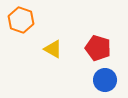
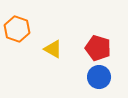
orange hexagon: moved 4 px left, 9 px down
blue circle: moved 6 px left, 3 px up
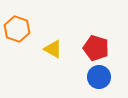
red pentagon: moved 2 px left
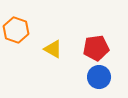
orange hexagon: moved 1 px left, 1 px down
red pentagon: rotated 25 degrees counterclockwise
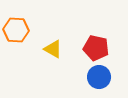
orange hexagon: rotated 15 degrees counterclockwise
red pentagon: rotated 20 degrees clockwise
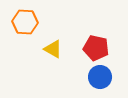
orange hexagon: moved 9 px right, 8 px up
blue circle: moved 1 px right
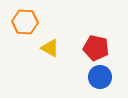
yellow triangle: moved 3 px left, 1 px up
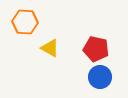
red pentagon: moved 1 px down
